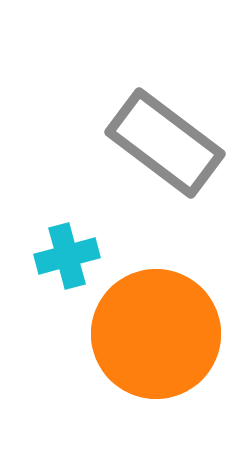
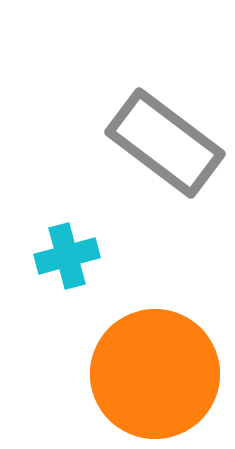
orange circle: moved 1 px left, 40 px down
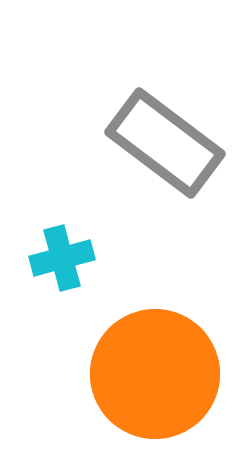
cyan cross: moved 5 px left, 2 px down
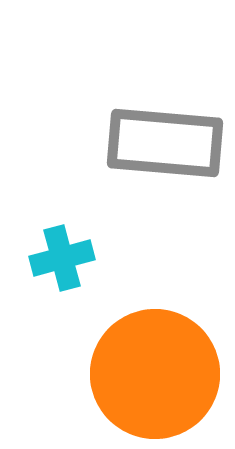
gray rectangle: rotated 32 degrees counterclockwise
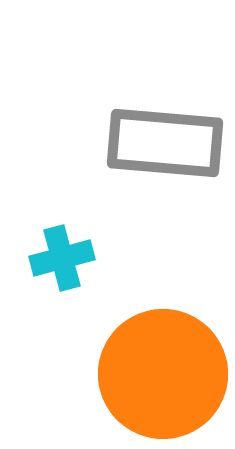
orange circle: moved 8 px right
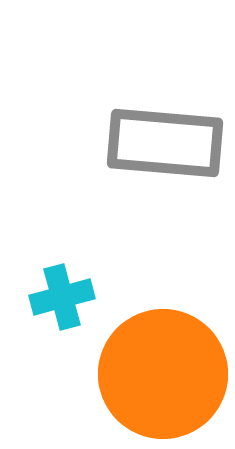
cyan cross: moved 39 px down
